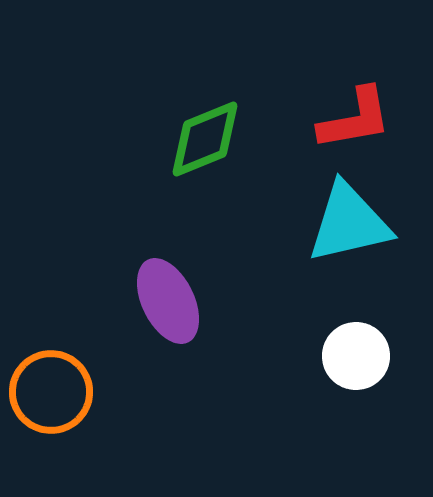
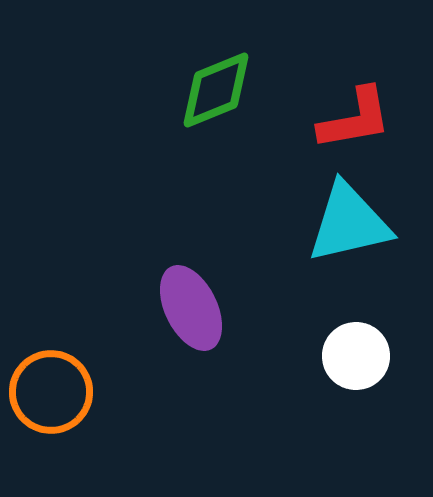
green diamond: moved 11 px right, 49 px up
purple ellipse: moved 23 px right, 7 px down
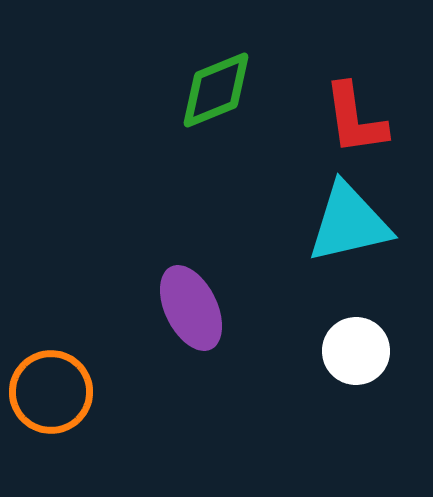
red L-shape: rotated 92 degrees clockwise
white circle: moved 5 px up
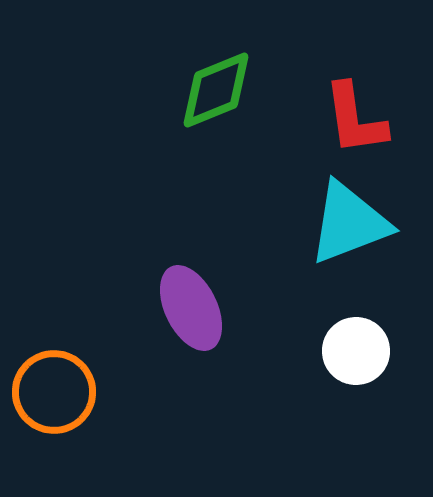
cyan triangle: rotated 8 degrees counterclockwise
orange circle: moved 3 px right
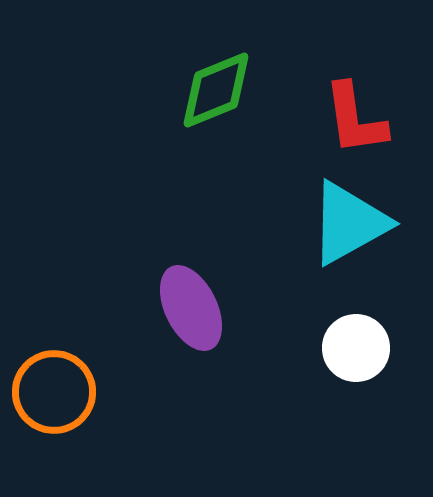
cyan triangle: rotated 8 degrees counterclockwise
white circle: moved 3 px up
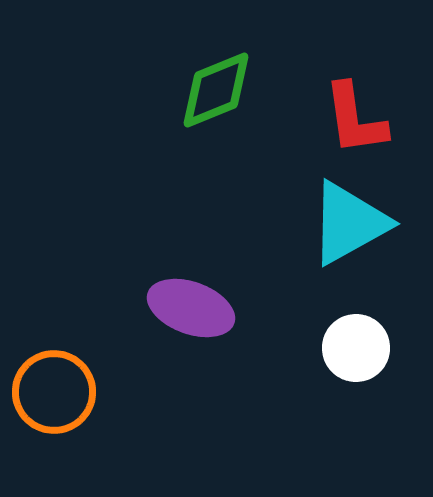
purple ellipse: rotated 44 degrees counterclockwise
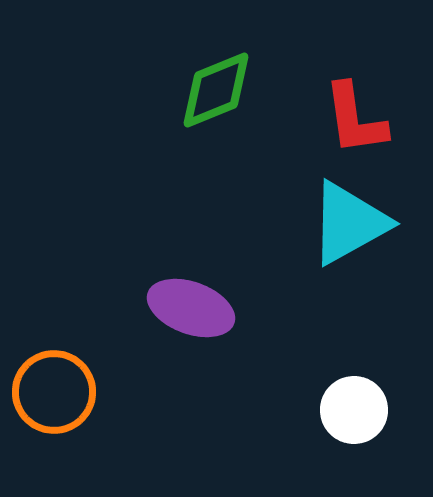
white circle: moved 2 px left, 62 px down
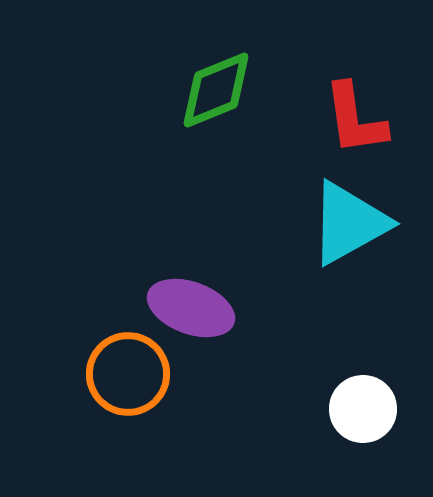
orange circle: moved 74 px right, 18 px up
white circle: moved 9 px right, 1 px up
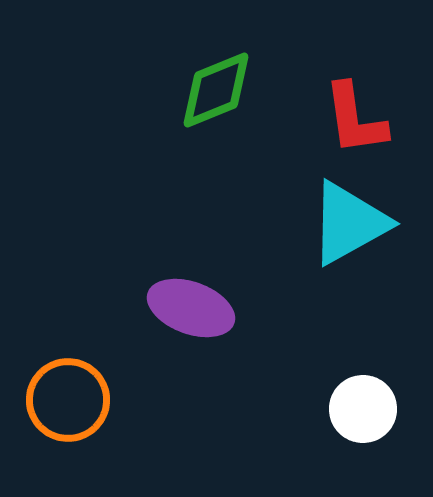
orange circle: moved 60 px left, 26 px down
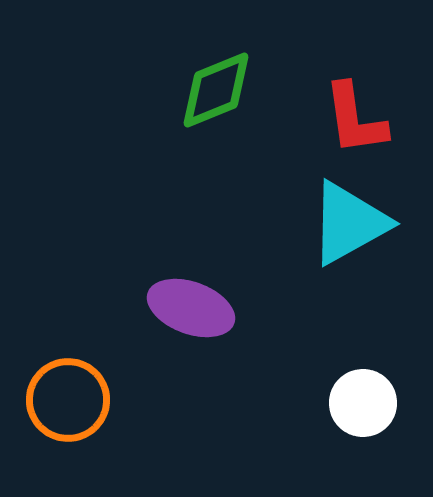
white circle: moved 6 px up
